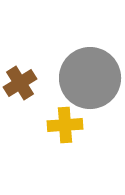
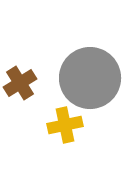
yellow cross: rotated 8 degrees counterclockwise
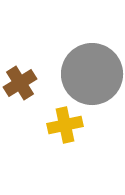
gray circle: moved 2 px right, 4 px up
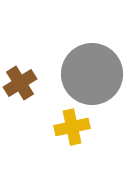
yellow cross: moved 7 px right, 2 px down
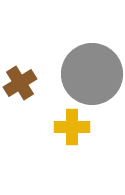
yellow cross: rotated 12 degrees clockwise
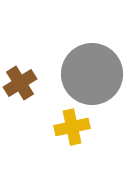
yellow cross: rotated 12 degrees counterclockwise
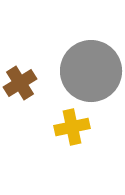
gray circle: moved 1 px left, 3 px up
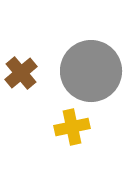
brown cross: moved 1 px right, 10 px up; rotated 8 degrees counterclockwise
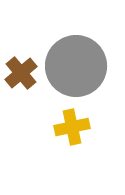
gray circle: moved 15 px left, 5 px up
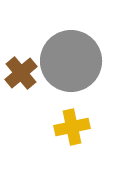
gray circle: moved 5 px left, 5 px up
